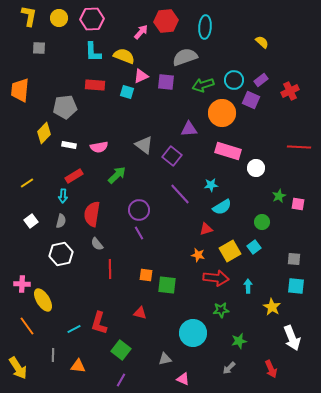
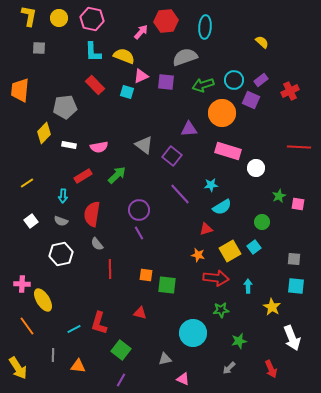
pink hexagon at (92, 19): rotated 15 degrees clockwise
red rectangle at (95, 85): rotated 42 degrees clockwise
red rectangle at (74, 176): moved 9 px right
gray semicircle at (61, 221): rotated 96 degrees clockwise
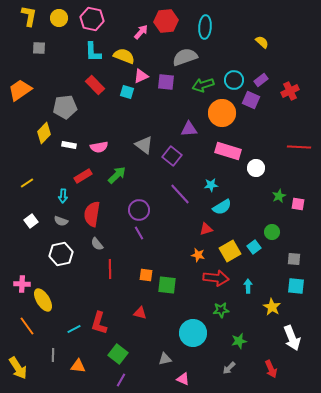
orange trapezoid at (20, 90): rotated 50 degrees clockwise
green circle at (262, 222): moved 10 px right, 10 px down
green square at (121, 350): moved 3 px left, 4 px down
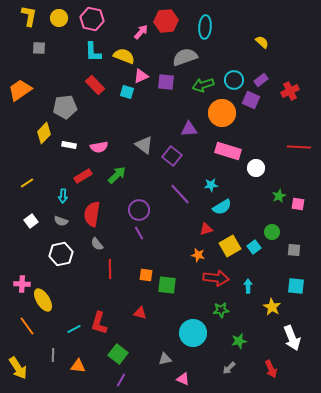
yellow square at (230, 251): moved 5 px up
gray square at (294, 259): moved 9 px up
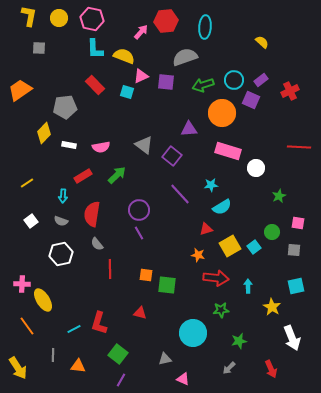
cyan L-shape at (93, 52): moved 2 px right, 3 px up
pink semicircle at (99, 147): moved 2 px right
pink square at (298, 204): moved 19 px down
cyan square at (296, 286): rotated 18 degrees counterclockwise
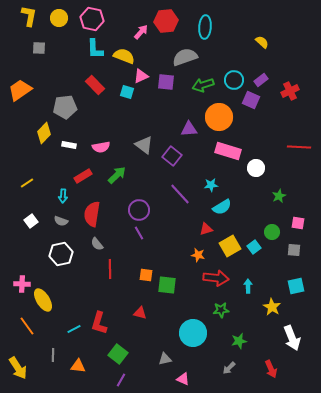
orange circle at (222, 113): moved 3 px left, 4 px down
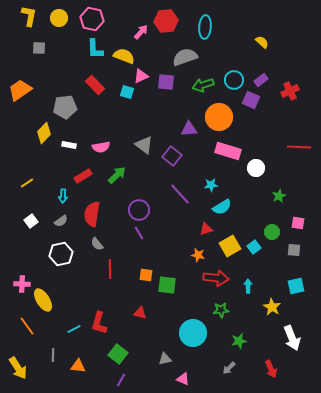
gray semicircle at (61, 221): rotated 56 degrees counterclockwise
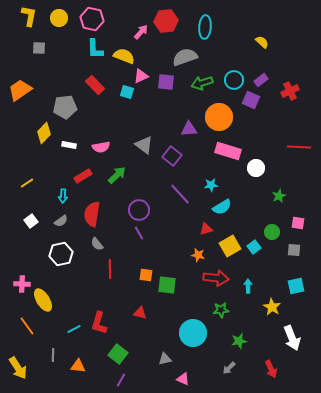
green arrow at (203, 85): moved 1 px left, 2 px up
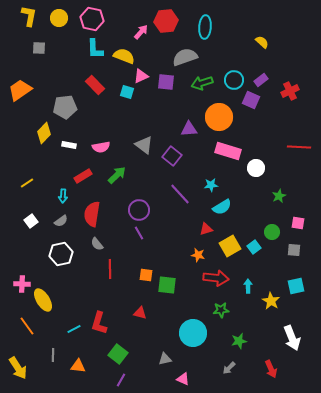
yellow star at (272, 307): moved 1 px left, 6 px up
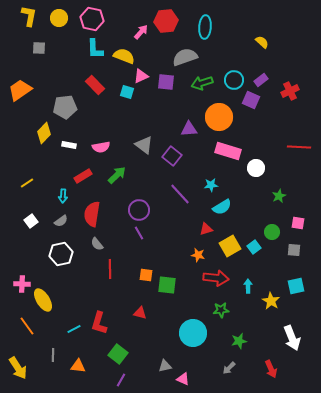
gray triangle at (165, 359): moved 7 px down
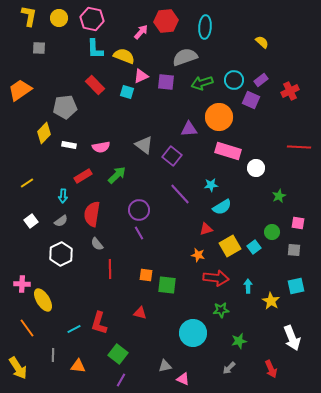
white hexagon at (61, 254): rotated 15 degrees counterclockwise
orange line at (27, 326): moved 2 px down
